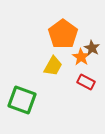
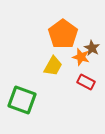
orange star: rotated 18 degrees counterclockwise
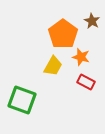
brown star: moved 27 px up
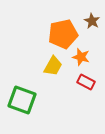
orange pentagon: rotated 24 degrees clockwise
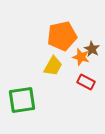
brown star: moved 28 px down
orange pentagon: moved 1 px left, 2 px down
green square: rotated 28 degrees counterclockwise
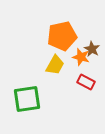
yellow trapezoid: moved 2 px right, 1 px up
green square: moved 5 px right, 1 px up
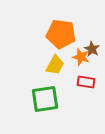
orange pentagon: moved 1 px left, 2 px up; rotated 20 degrees clockwise
red rectangle: rotated 18 degrees counterclockwise
green square: moved 18 px right
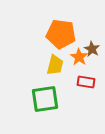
orange star: moved 2 px left; rotated 18 degrees clockwise
yellow trapezoid: rotated 15 degrees counterclockwise
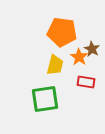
orange pentagon: moved 1 px right, 2 px up
